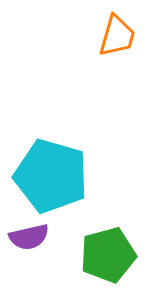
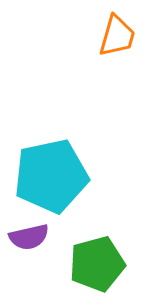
cyan pentagon: rotated 28 degrees counterclockwise
green pentagon: moved 11 px left, 9 px down
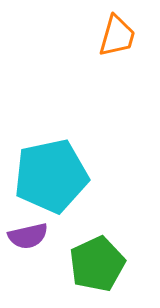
purple semicircle: moved 1 px left, 1 px up
green pentagon: rotated 10 degrees counterclockwise
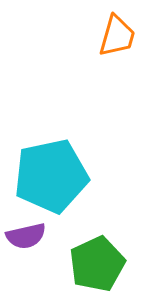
purple semicircle: moved 2 px left
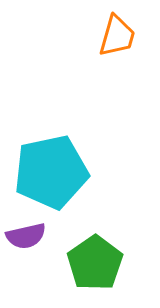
cyan pentagon: moved 4 px up
green pentagon: moved 2 px left, 1 px up; rotated 10 degrees counterclockwise
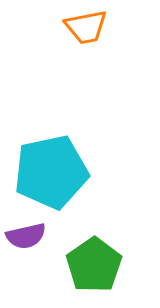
orange trapezoid: moved 31 px left, 9 px up; rotated 63 degrees clockwise
green pentagon: moved 1 px left, 2 px down
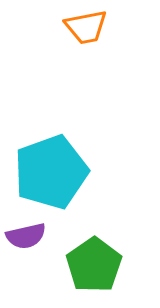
cyan pentagon: rotated 8 degrees counterclockwise
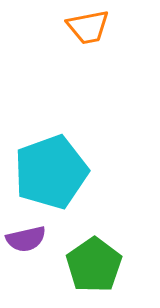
orange trapezoid: moved 2 px right
purple semicircle: moved 3 px down
